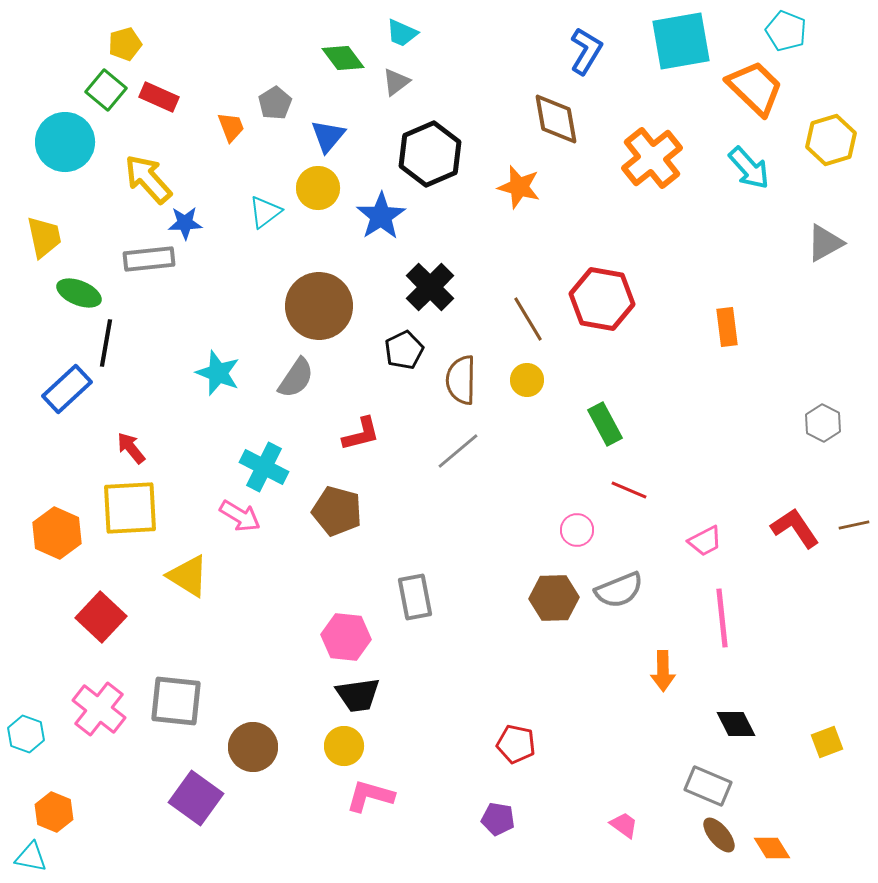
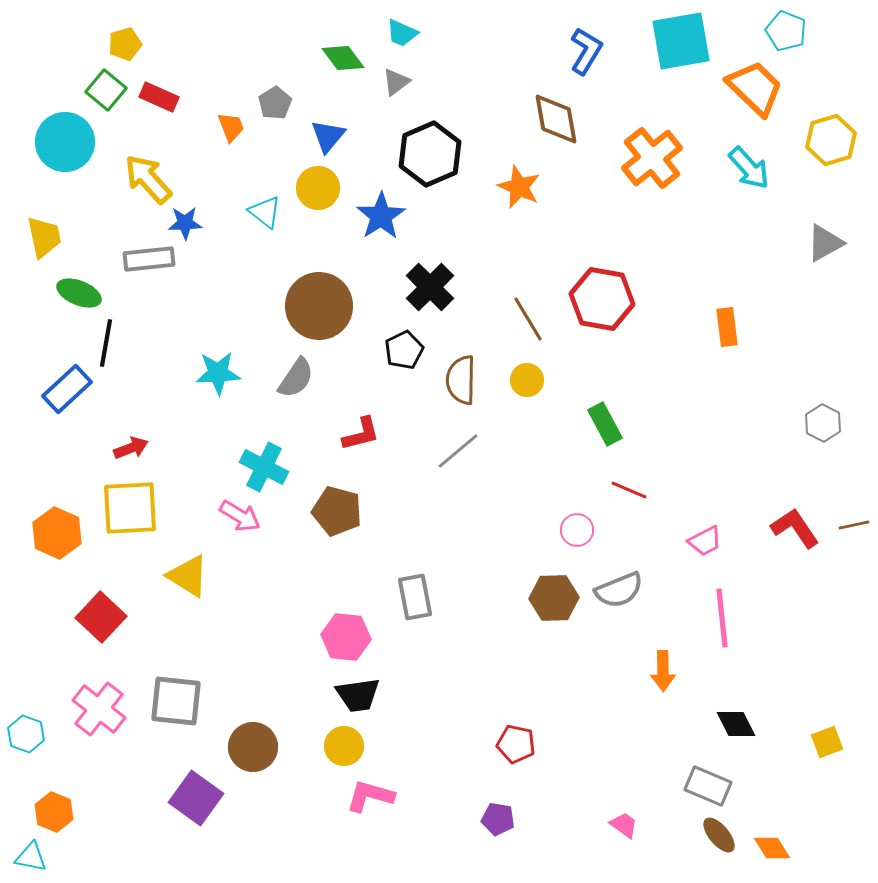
orange star at (519, 187): rotated 9 degrees clockwise
cyan triangle at (265, 212): rotated 45 degrees counterclockwise
cyan star at (218, 373): rotated 24 degrees counterclockwise
red arrow at (131, 448): rotated 108 degrees clockwise
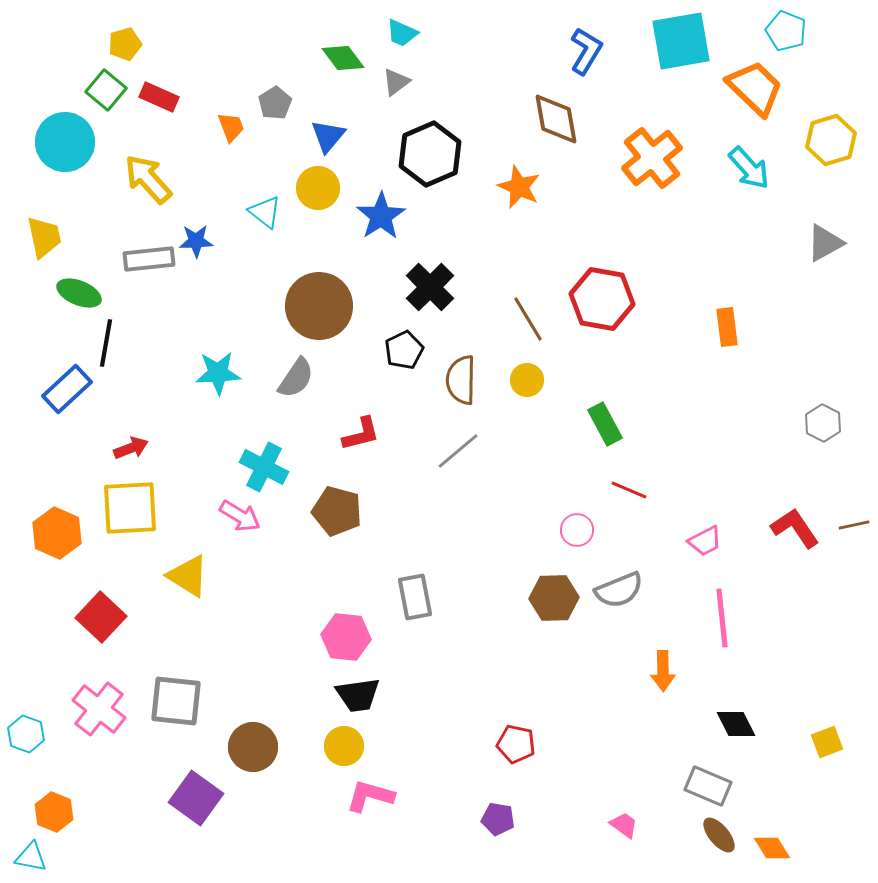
blue star at (185, 223): moved 11 px right, 18 px down
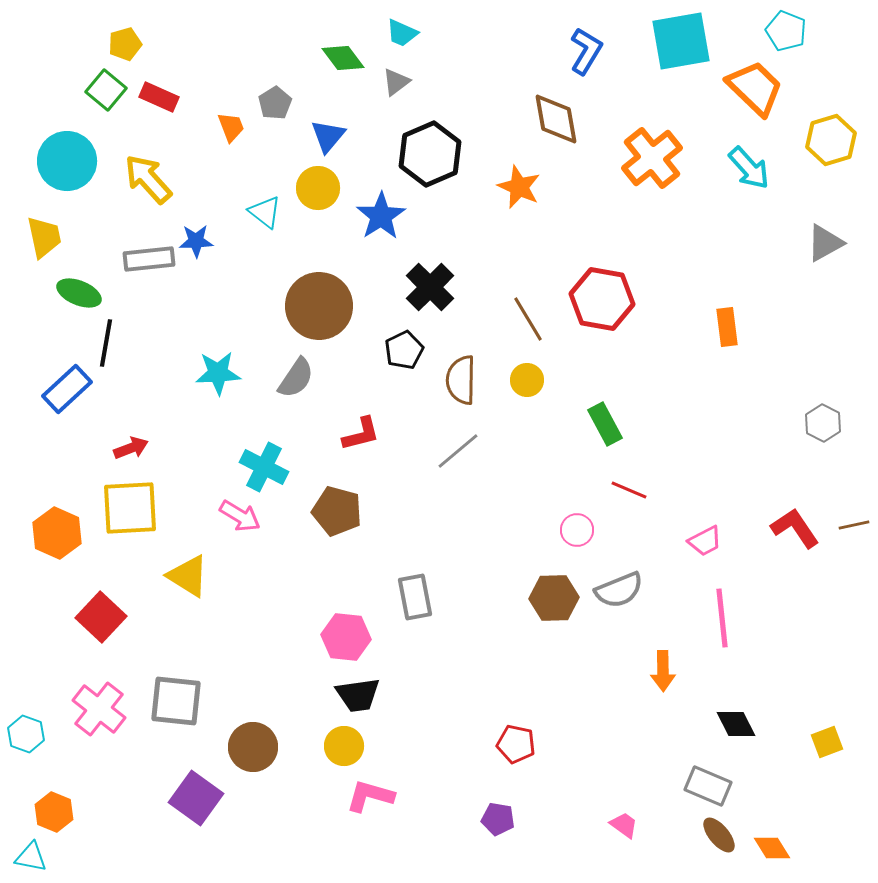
cyan circle at (65, 142): moved 2 px right, 19 px down
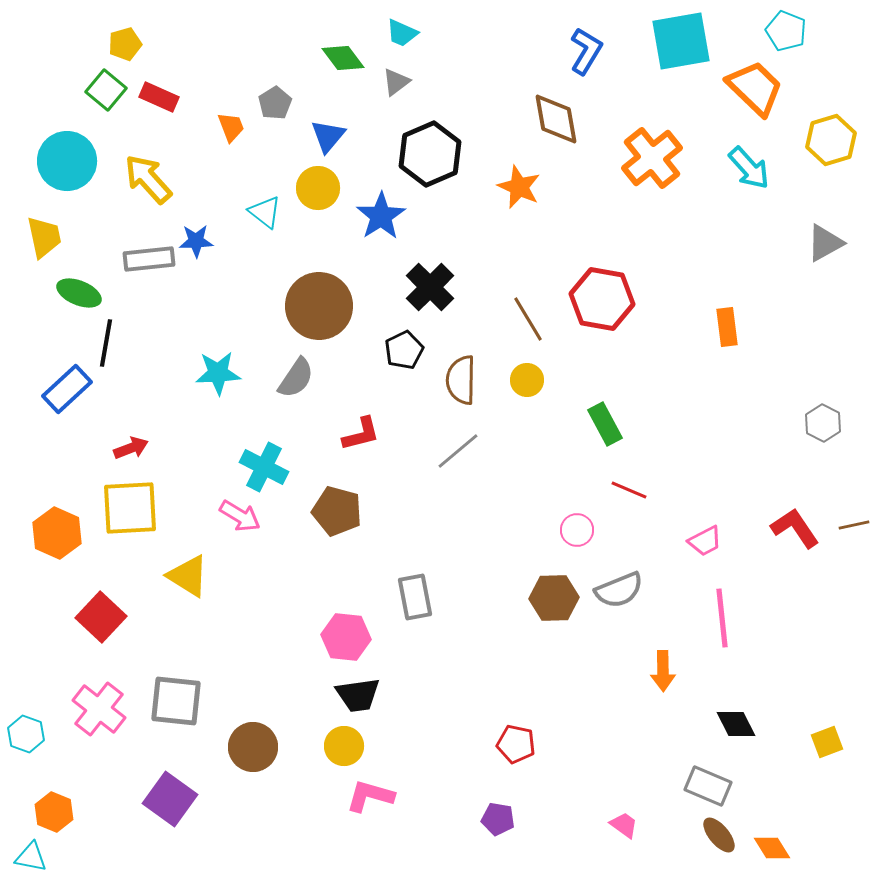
purple square at (196, 798): moved 26 px left, 1 px down
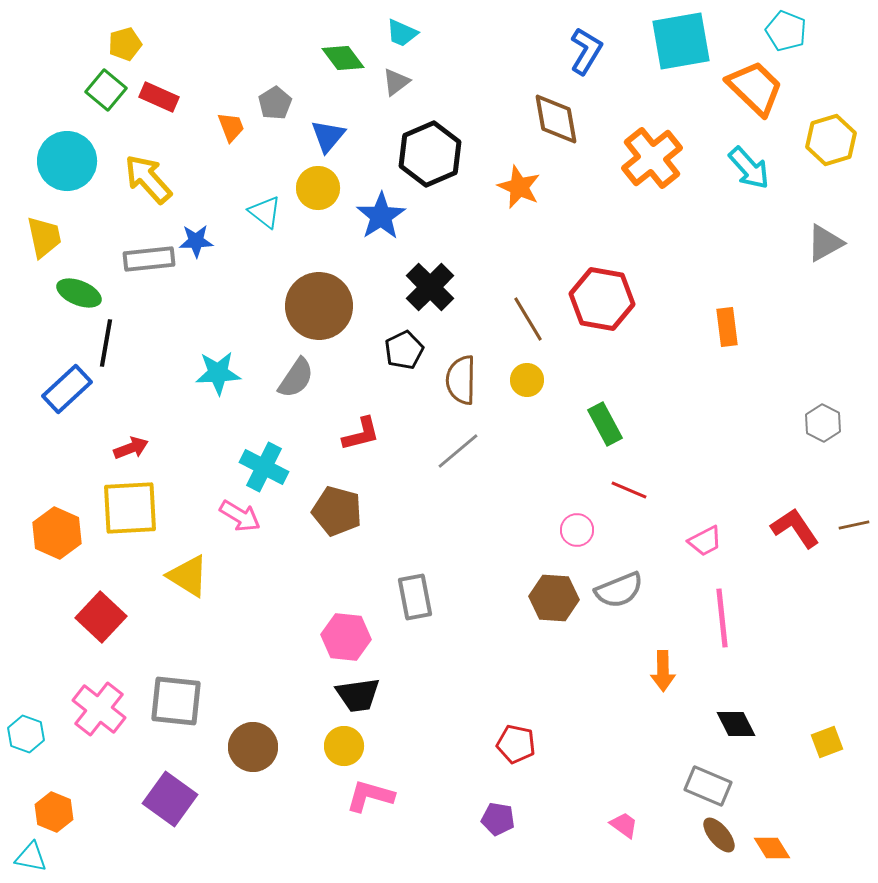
brown hexagon at (554, 598): rotated 6 degrees clockwise
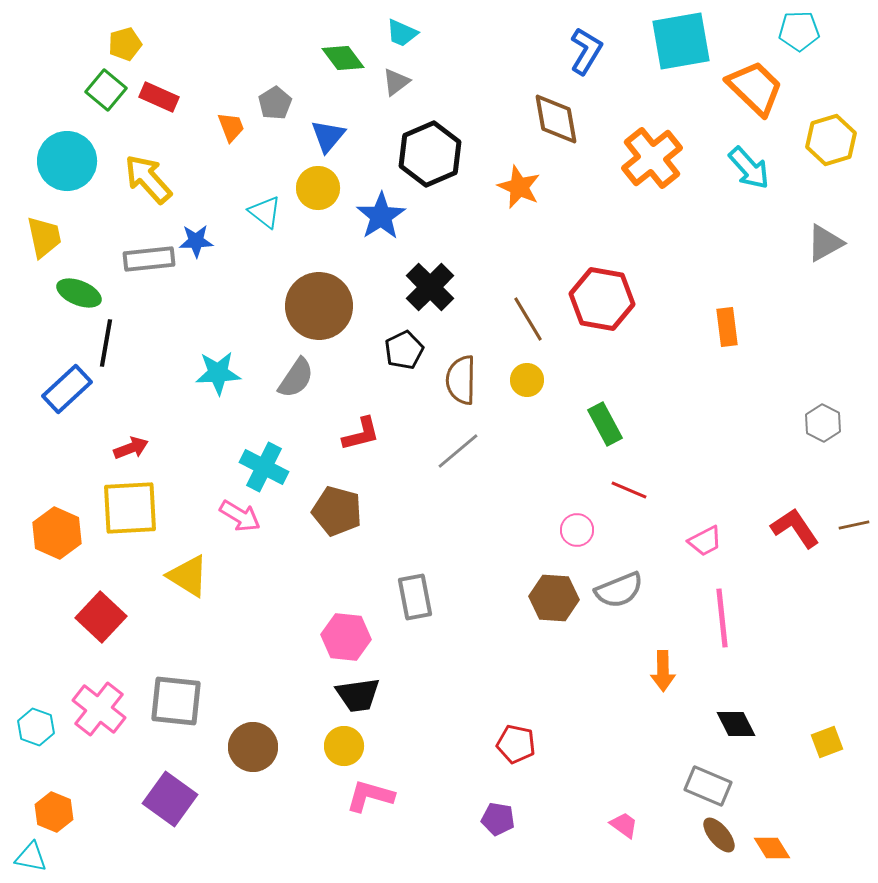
cyan pentagon at (786, 31): moved 13 px right; rotated 24 degrees counterclockwise
cyan hexagon at (26, 734): moved 10 px right, 7 px up
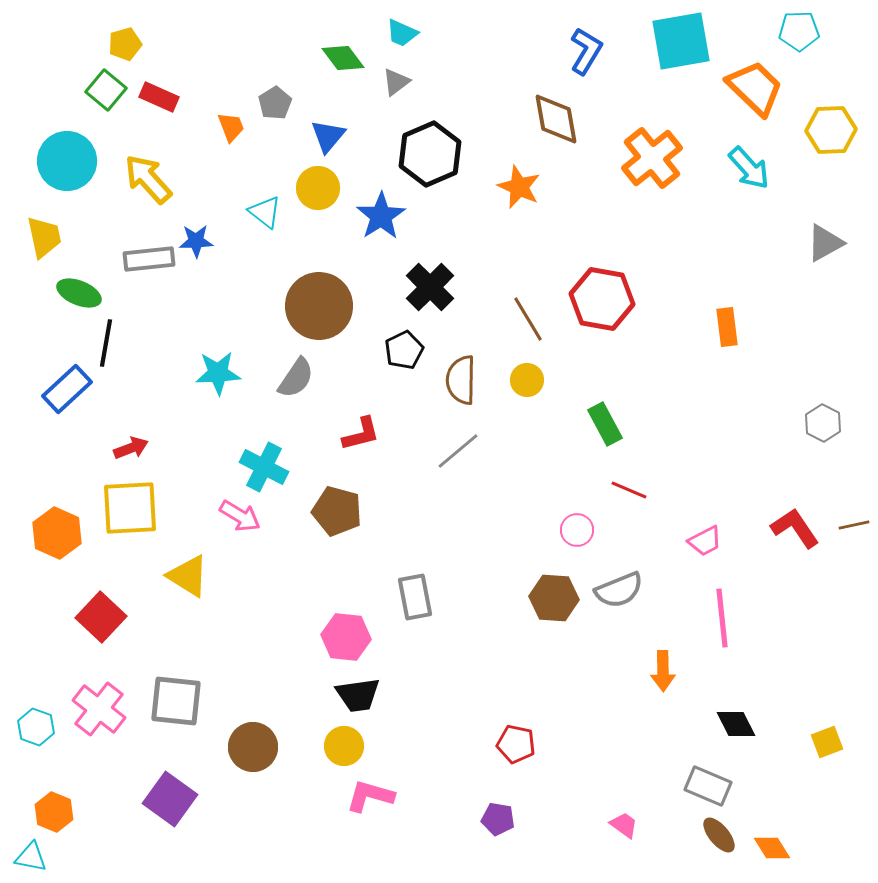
yellow hexagon at (831, 140): moved 10 px up; rotated 15 degrees clockwise
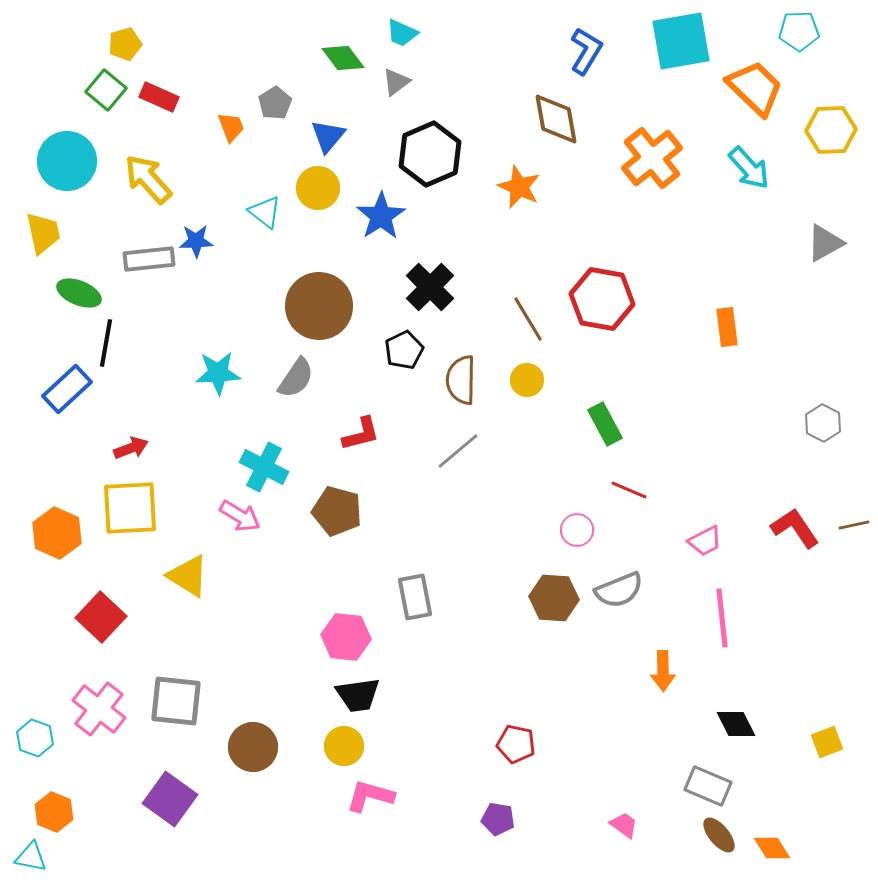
yellow trapezoid at (44, 237): moved 1 px left, 4 px up
cyan hexagon at (36, 727): moved 1 px left, 11 px down
